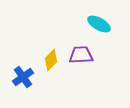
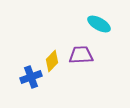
yellow diamond: moved 1 px right, 1 px down
blue cross: moved 8 px right; rotated 15 degrees clockwise
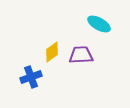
yellow diamond: moved 9 px up; rotated 10 degrees clockwise
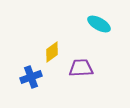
purple trapezoid: moved 13 px down
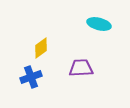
cyan ellipse: rotated 15 degrees counterclockwise
yellow diamond: moved 11 px left, 4 px up
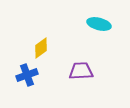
purple trapezoid: moved 3 px down
blue cross: moved 4 px left, 2 px up
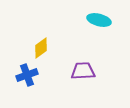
cyan ellipse: moved 4 px up
purple trapezoid: moved 2 px right
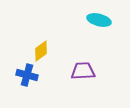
yellow diamond: moved 3 px down
blue cross: rotated 35 degrees clockwise
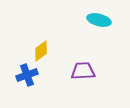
blue cross: rotated 35 degrees counterclockwise
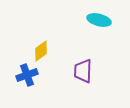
purple trapezoid: rotated 85 degrees counterclockwise
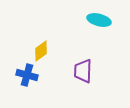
blue cross: rotated 35 degrees clockwise
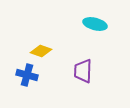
cyan ellipse: moved 4 px left, 4 px down
yellow diamond: rotated 55 degrees clockwise
